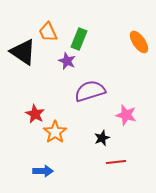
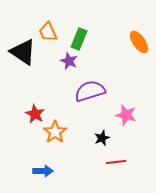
purple star: moved 2 px right
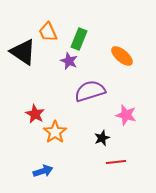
orange ellipse: moved 17 px left, 14 px down; rotated 15 degrees counterclockwise
blue arrow: rotated 18 degrees counterclockwise
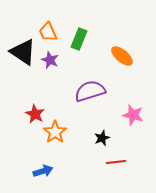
purple star: moved 19 px left, 1 px up
pink star: moved 7 px right
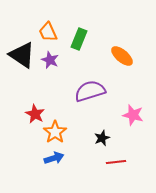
black triangle: moved 1 px left, 3 px down
blue arrow: moved 11 px right, 13 px up
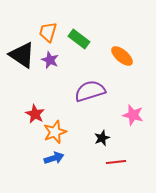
orange trapezoid: rotated 40 degrees clockwise
green rectangle: rotated 75 degrees counterclockwise
orange star: rotated 15 degrees clockwise
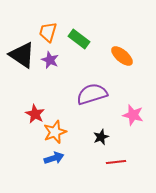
purple semicircle: moved 2 px right, 3 px down
black star: moved 1 px left, 1 px up
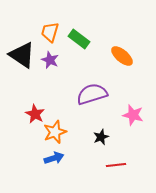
orange trapezoid: moved 2 px right
red line: moved 3 px down
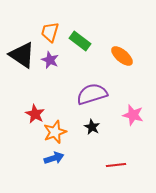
green rectangle: moved 1 px right, 2 px down
black star: moved 9 px left, 10 px up; rotated 21 degrees counterclockwise
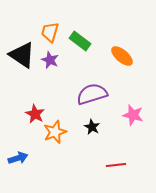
blue arrow: moved 36 px left
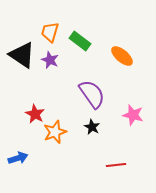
purple semicircle: rotated 72 degrees clockwise
